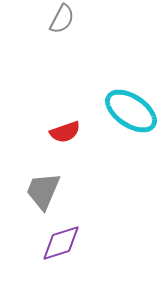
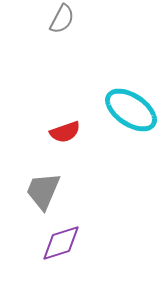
cyan ellipse: moved 1 px up
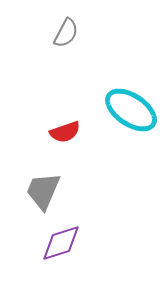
gray semicircle: moved 4 px right, 14 px down
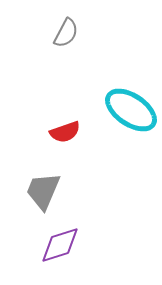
purple diamond: moved 1 px left, 2 px down
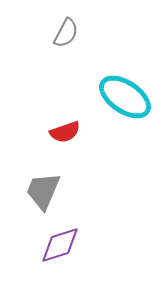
cyan ellipse: moved 6 px left, 13 px up
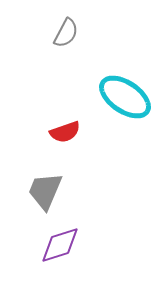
gray trapezoid: moved 2 px right
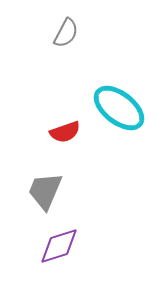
cyan ellipse: moved 6 px left, 11 px down; rotated 4 degrees clockwise
purple diamond: moved 1 px left, 1 px down
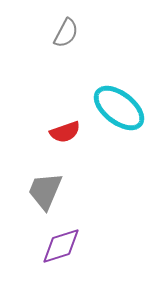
purple diamond: moved 2 px right
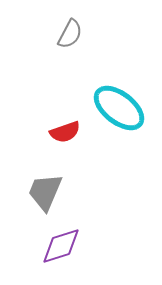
gray semicircle: moved 4 px right, 1 px down
gray trapezoid: moved 1 px down
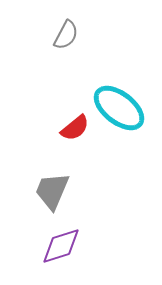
gray semicircle: moved 4 px left, 1 px down
red semicircle: moved 10 px right, 4 px up; rotated 20 degrees counterclockwise
gray trapezoid: moved 7 px right, 1 px up
